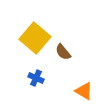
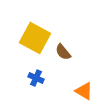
yellow square: rotated 12 degrees counterclockwise
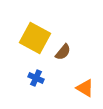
brown semicircle: rotated 102 degrees counterclockwise
orange triangle: moved 1 px right, 3 px up
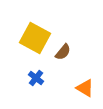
blue cross: rotated 14 degrees clockwise
